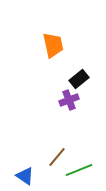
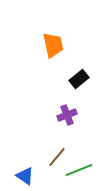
purple cross: moved 2 px left, 15 px down
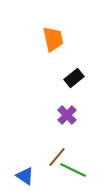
orange trapezoid: moved 6 px up
black rectangle: moved 5 px left, 1 px up
purple cross: rotated 24 degrees counterclockwise
green line: moved 6 px left; rotated 48 degrees clockwise
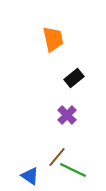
blue triangle: moved 5 px right
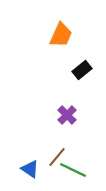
orange trapezoid: moved 8 px right, 4 px up; rotated 36 degrees clockwise
black rectangle: moved 8 px right, 8 px up
blue triangle: moved 7 px up
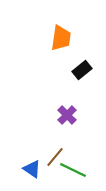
orange trapezoid: moved 3 px down; rotated 16 degrees counterclockwise
brown line: moved 2 px left
blue triangle: moved 2 px right
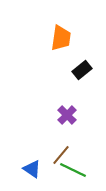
brown line: moved 6 px right, 2 px up
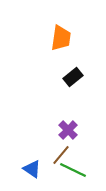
black rectangle: moved 9 px left, 7 px down
purple cross: moved 1 px right, 15 px down
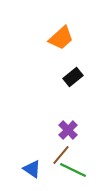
orange trapezoid: rotated 40 degrees clockwise
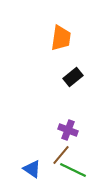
orange trapezoid: rotated 40 degrees counterclockwise
purple cross: rotated 24 degrees counterclockwise
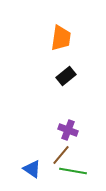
black rectangle: moved 7 px left, 1 px up
green line: moved 1 px down; rotated 16 degrees counterclockwise
